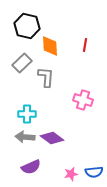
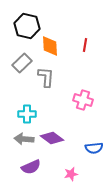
gray arrow: moved 1 px left, 2 px down
blue semicircle: moved 24 px up
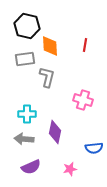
gray rectangle: moved 3 px right, 4 px up; rotated 36 degrees clockwise
gray L-shape: moved 1 px right; rotated 10 degrees clockwise
purple diamond: moved 3 px right, 6 px up; rotated 65 degrees clockwise
pink star: moved 1 px left, 5 px up
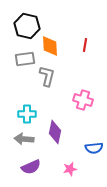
gray L-shape: moved 1 px up
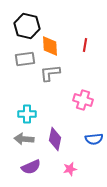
gray L-shape: moved 3 px right, 3 px up; rotated 110 degrees counterclockwise
purple diamond: moved 7 px down
blue semicircle: moved 9 px up
